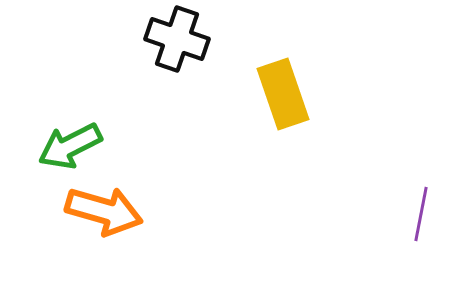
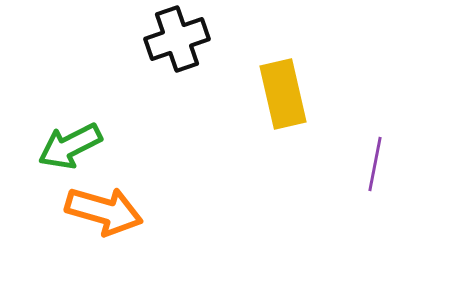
black cross: rotated 38 degrees counterclockwise
yellow rectangle: rotated 6 degrees clockwise
purple line: moved 46 px left, 50 px up
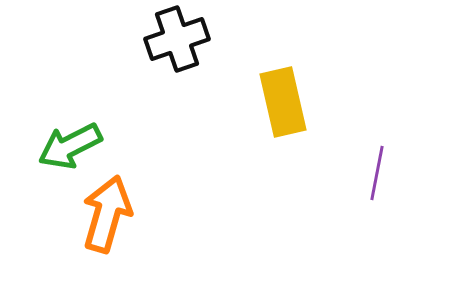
yellow rectangle: moved 8 px down
purple line: moved 2 px right, 9 px down
orange arrow: moved 3 px right, 3 px down; rotated 90 degrees counterclockwise
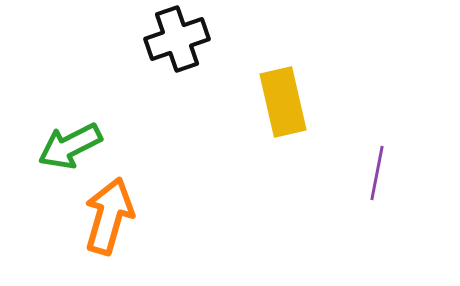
orange arrow: moved 2 px right, 2 px down
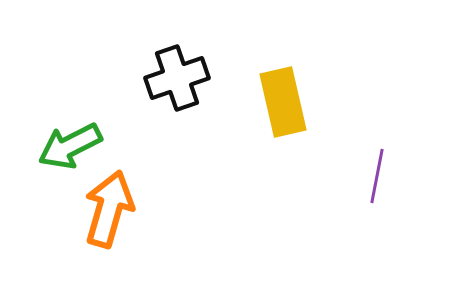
black cross: moved 39 px down
purple line: moved 3 px down
orange arrow: moved 7 px up
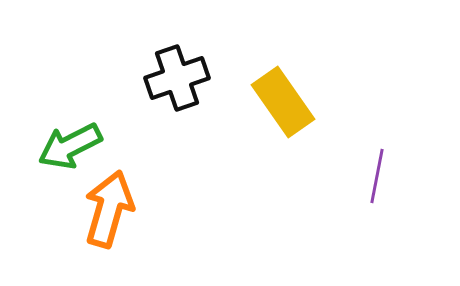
yellow rectangle: rotated 22 degrees counterclockwise
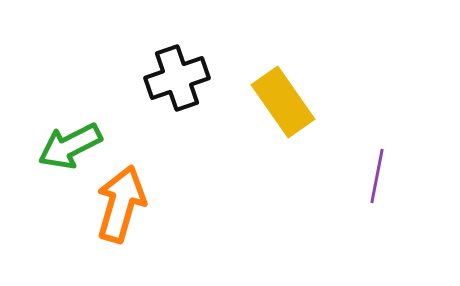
orange arrow: moved 12 px right, 5 px up
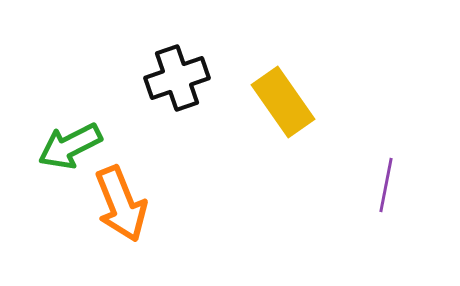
purple line: moved 9 px right, 9 px down
orange arrow: rotated 142 degrees clockwise
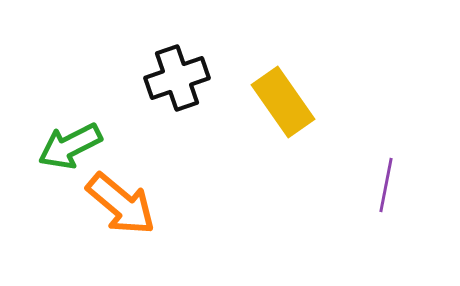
orange arrow: rotated 28 degrees counterclockwise
